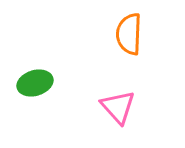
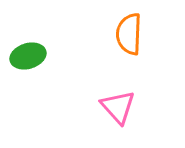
green ellipse: moved 7 px left, 27 px up
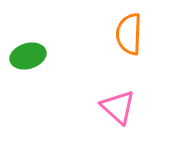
pink triangle: rotated 6 degrees counterclockwise
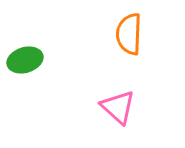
green ellipse: moved 3 px left, 4 px down
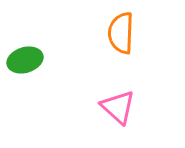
orange semicircle: moved 8 px left, 1 px up
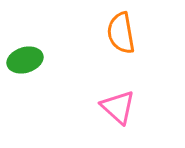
orange semicircle: rotated 12 degrees counterclockwise
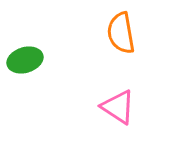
pink triangle: rotated 9 degrees counterclockwise
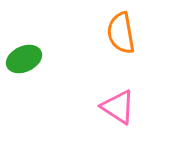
green ellipse: moved 1 px left, 1 px up; rotated 8 degrees counterclockwise
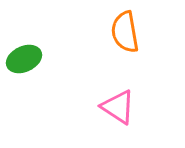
orange semicircle: moved 4 px right, 1 px up
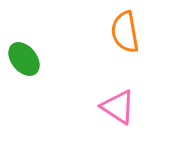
green ellipse: rotated 76 degrees clockwise
